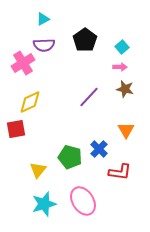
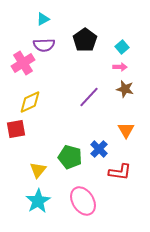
cyan star: moved 6 px left, 3 px up; rotated 15 degrees counterclockwise
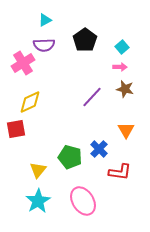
cyan triangle: moved 2 px right, 1 px down
purple line: moved 3 px right
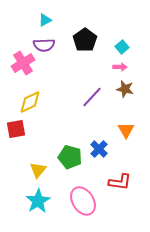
red L-shape: moved 10 px down
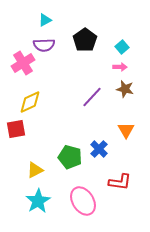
yellow triangle: moved 3 px left; rotated 24 degrees clockwise
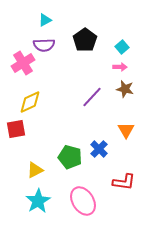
red L-shape: moved 4 px right
